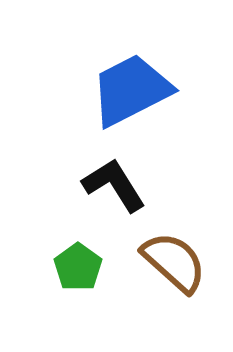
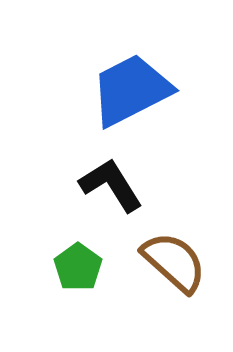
black L-shape: moved 3 px left
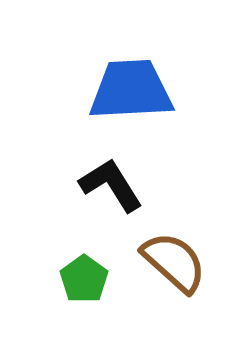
blue trapezoid: rotated 24 degrees clockwise
green pentagon: moved 6 px right, 12 px down
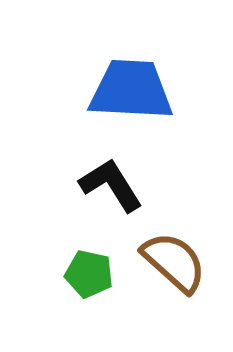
blue trapezoid: rotated 6 degrees clockwise
green pentagon: moved 5 px right, 5 px up; rotated 24 degrees counterclockwise
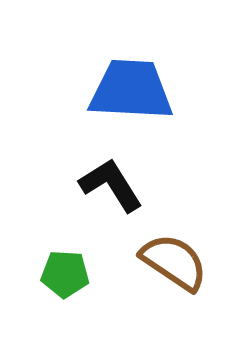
brown semicircle: rotated 8 degrees counterclockwise
green pentagon: moved 24 px left; rotated 9 degrees counterclockwise
